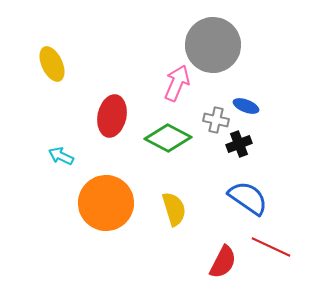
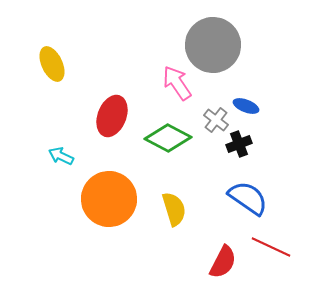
pink arrow: rotated 57 degrees counterclockwise
red ellipse: rotated 9 degrees clockwise
gray cross: rotated 25 degrees clockwise
orange circle: moved 3 px right, 4 px up
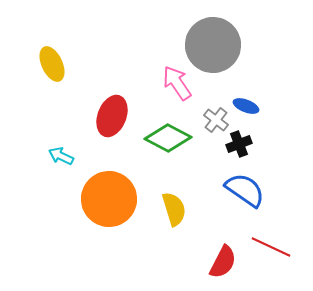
blue semicircle: moved 3 px left, 8 px up
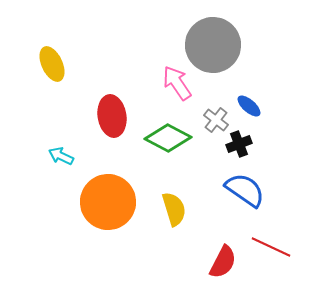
blue ellipse: moved 3 px right; rotated 20 degrees clockwise
red ellipse: rotated 30 degrees counterclockwise
orange circle: moved 1 px left, 3 px down
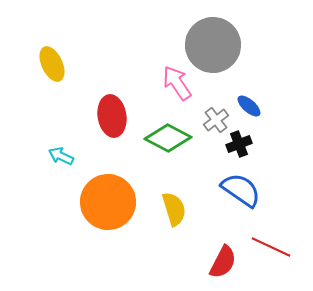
gray cross: rotated 15 degrees clockwise
blue semicircle: moved 4 px left
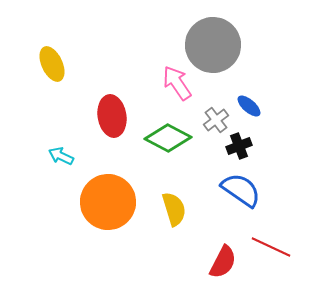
black cross: moved 2 px down
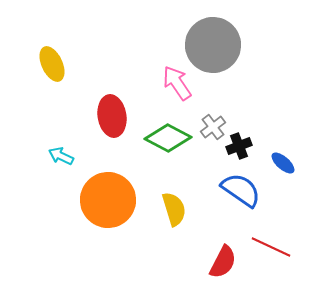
blue ellipse: moved 34 px right, 57 px down
gray cross: moved 3 px left, 7 px down
orange circle: moved 2 px up
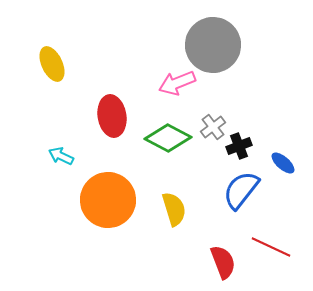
pink arrow: rotated 78 degrees counterclockwise
blue semicircle: rotated 87 degrees counterclockwise
red semicircle: rotated 48 degrees counterclockwise
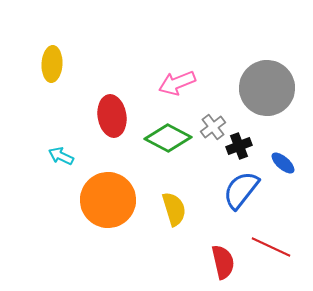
gray circle: moved 54 px right, 43 px down
yellow ellipse: rotated 28 degrees clockwise
red semicircle: rotated 8 degrees clockwise
